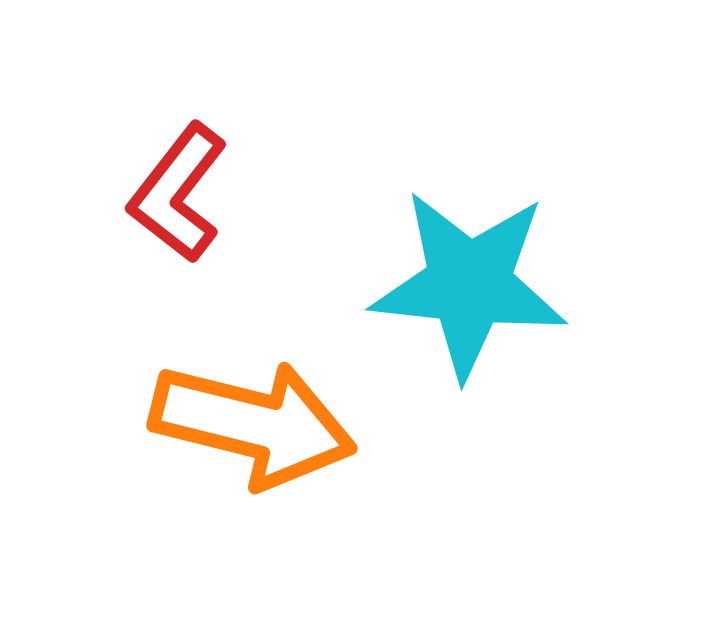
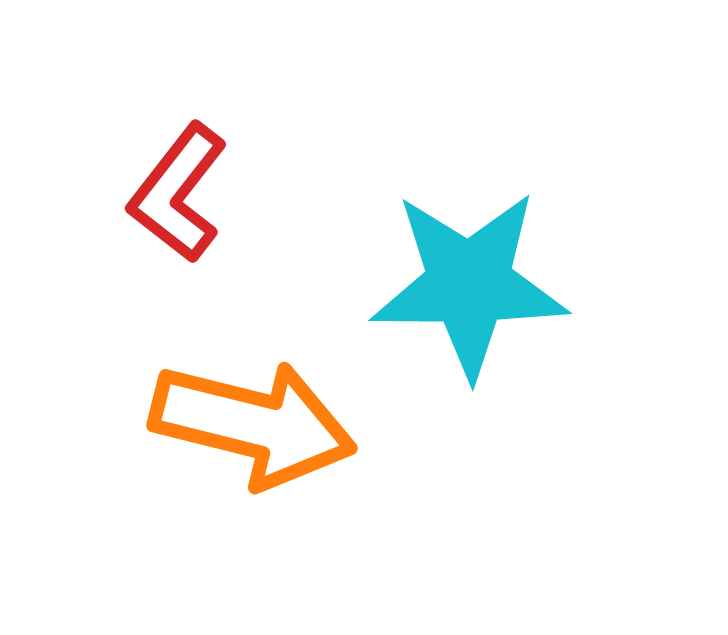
cyan star: rotated 6 degrees counterclockwise
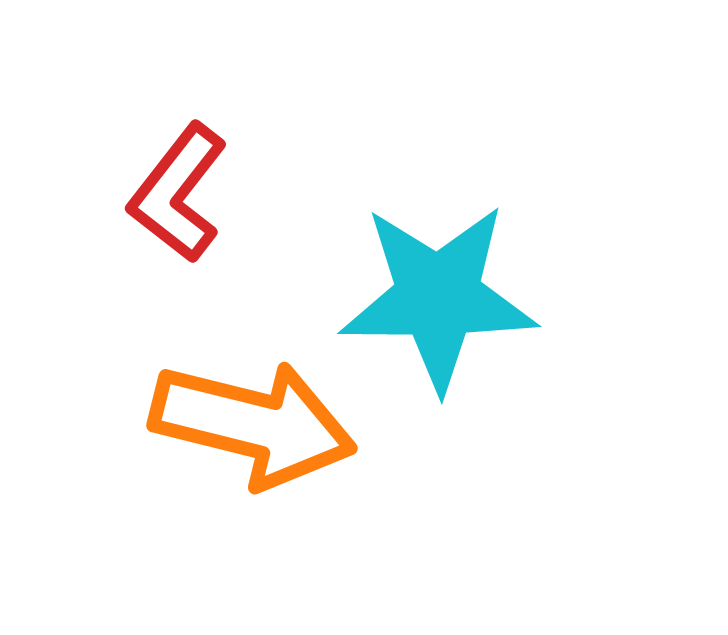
cyan star: moved 31 px left, 13 px down
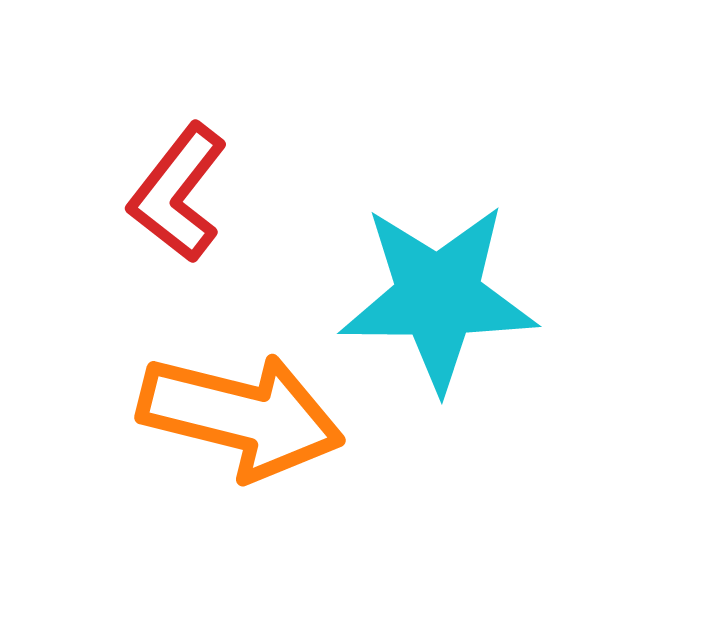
orange arrow: moved 12 px left, 8 px up
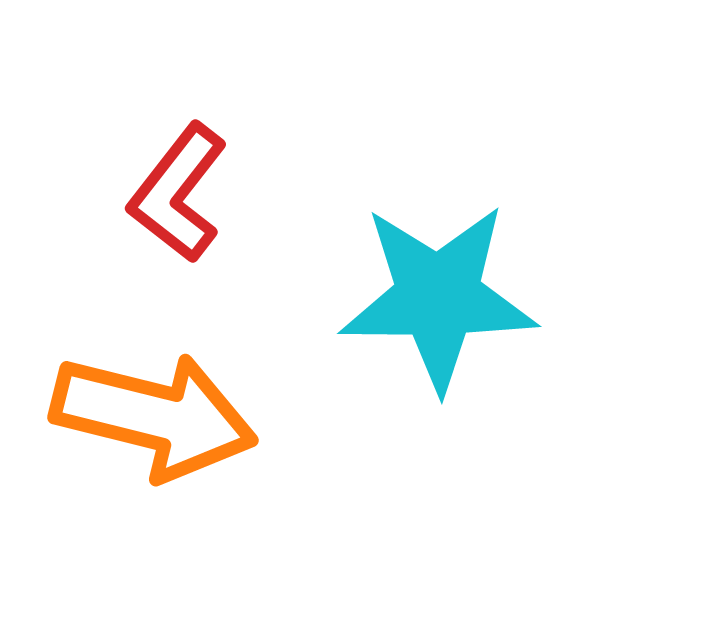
orange arrow: moved 87 px left
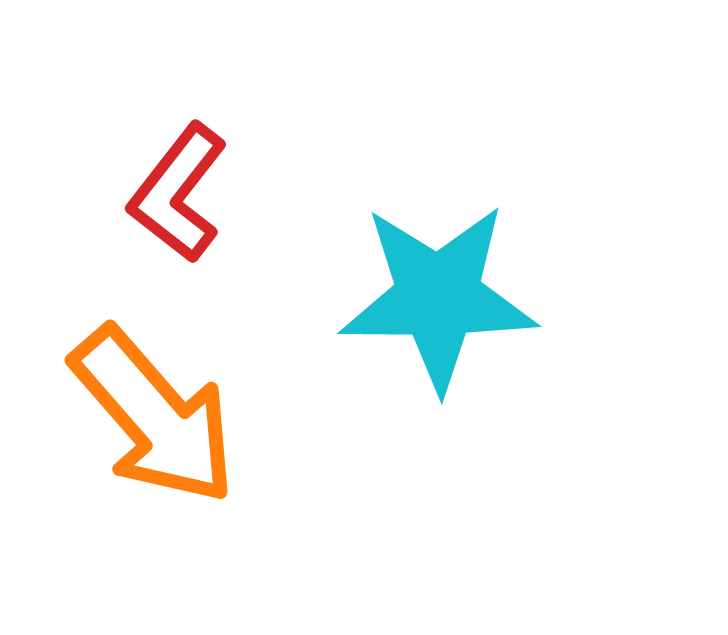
orange arrow: rotated 35 degrees clockwise
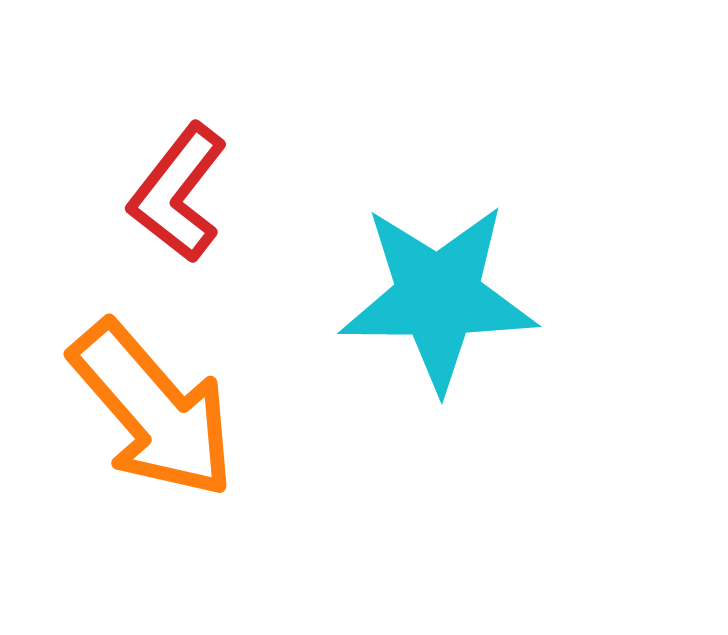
orange arrow: moved 1 px left, 6 px up
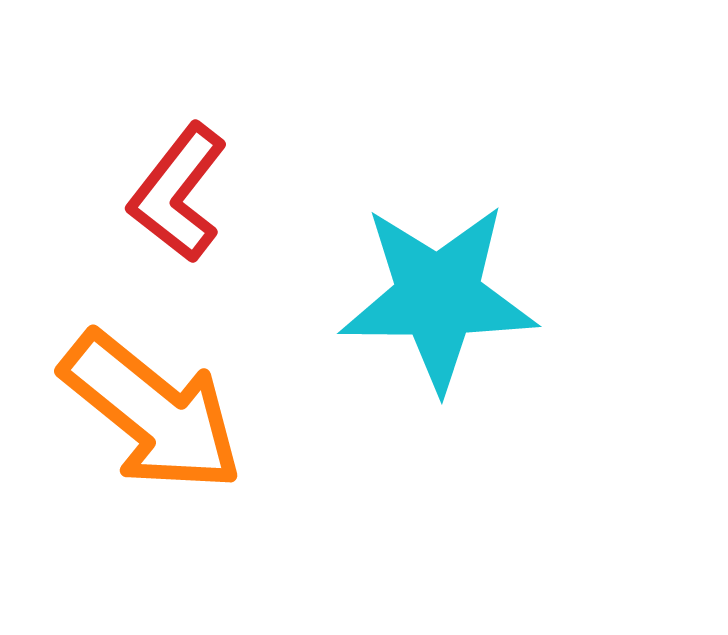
orange arrow: moved 1 px left, 2 px down; rotated 10 degrees counterclockwise
